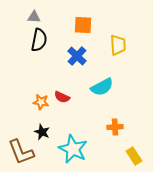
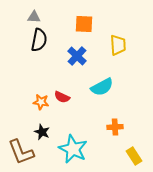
orange square: moved 1 px right, 1 px up
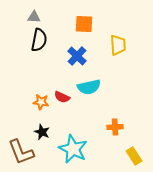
cyan semicircle: moved 13 px left; rotated 15 degrees clockwise
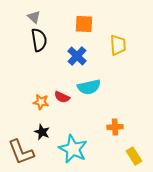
gray triangle: rotated 40 degrees clockwise
black semicircle: rotated 20 degrees counterclockwise
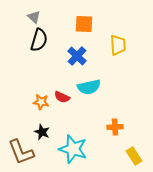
black semicircle: rotated 25 degrees clockwise
cyan star: rotated 8 degrees counterclockwise
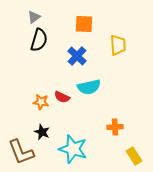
gray triangle: rotated 40 degrees clockwise
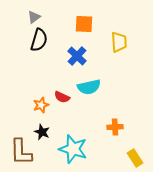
yellow trapezoid: moved 1 px right, 3 px up
orange star: moved 3 px down; rotated 28 degrees counterclockwise
brown L-shape: rotated 20 degrees clockwise
yellow rectangle: moved 1 px right, 2 px down
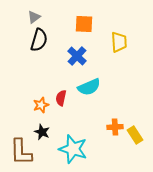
cyan semicircle: rotated 10 degrees counterclockwise
red semicircle: moved 1 px left, 1 px down; rotated 77 degrees clockwise
yellow rectangle: moved 23 px up
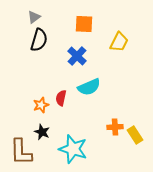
yellow trapezoid: rotated 30 degrees clockwise
